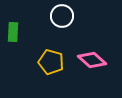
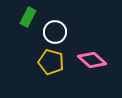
white circle: moved 7 px left, 16 px down
green rectangle: moved 15 px right, 15 px up; rotated 24 degrees clockwise
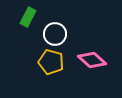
white circle: moved 2 px down
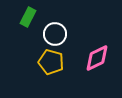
pink diamond: moved 5 px right, 2 px up; rotated 68 degrees counterclockwise
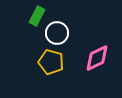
green rectangle: moved 9 px right, 1 px up
white circle: moved 2 px right, 1 px up
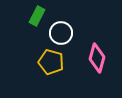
white circle: moved 4 px right
pink diamond: rotated 48 degrees counterclockwise
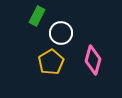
pink diamond: moved 4 px left, 2 px down
yellow pentagon: rotated 25 degrees clockwise
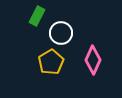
pink diamond: rotated 8 degrees clockwise
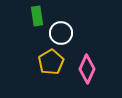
green rectangle: rotated 36 degrees counterclockwise
pink diamond: moved 6 px left, 9 px down
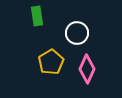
white circle: moved 16 px right
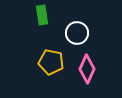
green rectangle: moved 5 px right, 1 px up
yellow pentagon: rotated 30 degrees counterclockwise
